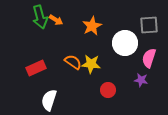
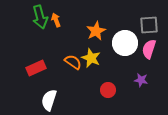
orange arrow: rotated 144 degrees counterclockwise
orange star: moved 4 px right, 5 px down
pink semicircle: moved 9 px up
yellow star: moved 6 px up; rotated 18 degrees clockwise
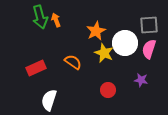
yellow star: moved 13 px right, 5 px up
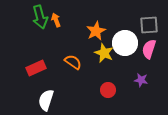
white semicircle: moved 3 px left
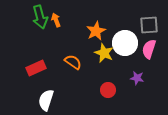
purple star: moved 4 px left, 2 px up
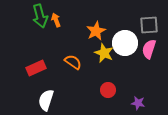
green arrow: moved 1 px up
purple star: moved 1 px right, 25 px down
